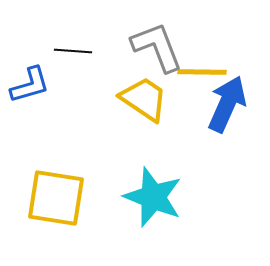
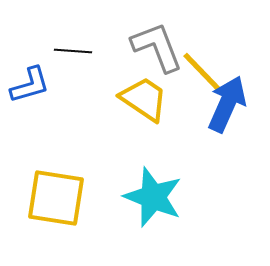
yellow line: rotated 45 degrees clockwise
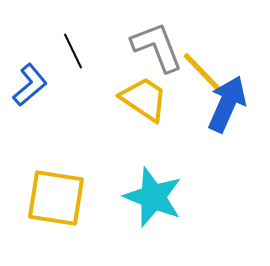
black line: rotated 60 degrees clockwise
blue L-shape: rotated 24 degrees counterclockwise
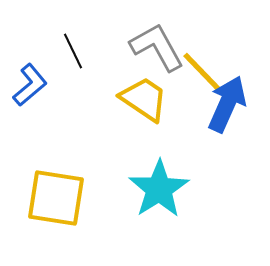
gray L-shape: rotated 8 degrees counterclockwise
cyan star: moved 6 px right, 8 px up; rotated 18 degrees clockwise
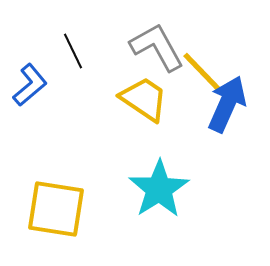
yellow square: moved 11 px down
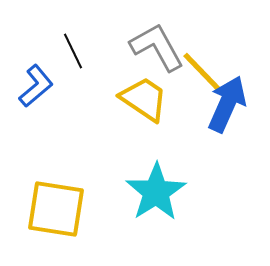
blue L-shape: moved 6 px right, 1 px down
cyan star: moved 3 px left, 3 px down
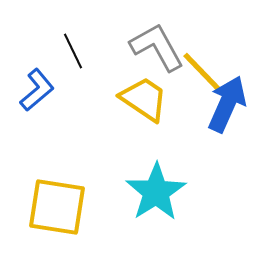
blue L-shape: moved 1 px right, 4 px down
yellow square: moved 1 px right, 2 px up
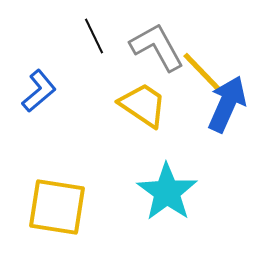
black line: moved 21 px right, 15 px up
blue L-shape: moved 2 px right, 1 px down
yellow trapezoid: moved 1 px left, 6 px down
cyan star: moved 11 px right; rotated 4 degrees counterclockwise
